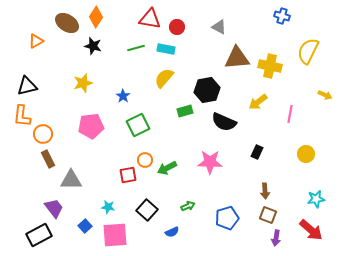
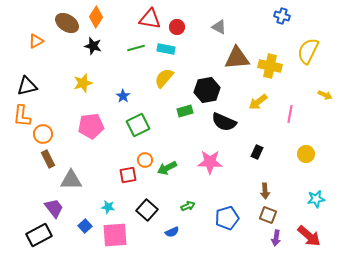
red arrow at (311, 230): moved 2 px left, 6 px down
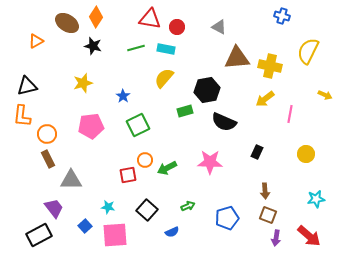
yellow arrow at (258, 102): moved 7 px right, 3 px up
orange circle at (43, 134): moved 4 px right
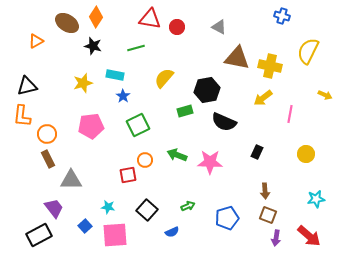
cyan rectangle at (166, 49): moved 51 px left, 26 px down
brown triangle at (237, 58): rotated 16 degrees clockwise
yellow arrow at (265, 99): moved 2 px left, 1 px up
green arrow at (167, 168): moved 10 px right, 13 px up; rotated 48 degrees clockwise
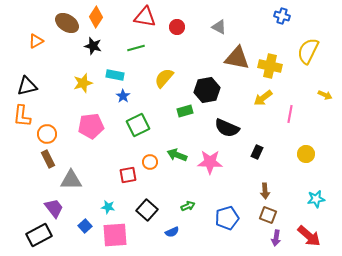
red triangle at (150, 19): moved 5 px left, 2 px up
black semicircle at (224, 122): moved 3 px right, 6 px down
orange circle at (145, 160): moved 5 px right, 2 px down
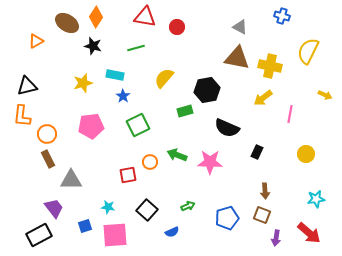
gray triangle at (219, 27): moved 21 px right
brown square at (268, 215): moved 6 px left
blue square at (85, 226): rotated 24 degrees clockwise
red arrow at (309, 236): moved 3 px up
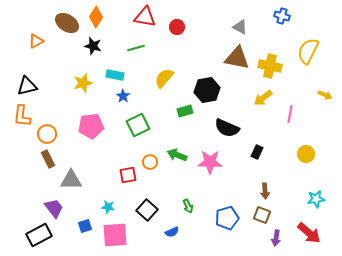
green arrow at (188, 206): rotated 88 degrees clockwise
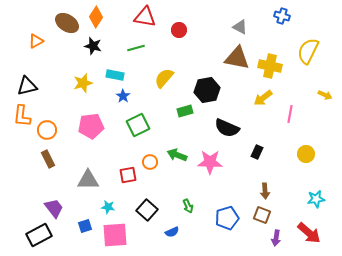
red circle at (177, 27): moved 2 px right, 3 px down
orange circle at (47, 134): moved 4 px up
gray triangle at (71, 180): moved 17 px right
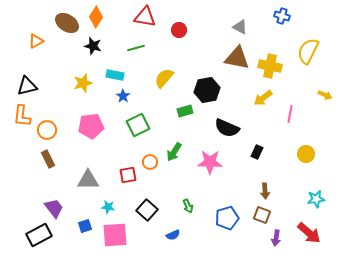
green arrow at (177, 155): moved 3 px left, 3 px up; rotated 78 degrees counterclockwise
blue semicircle at (172, 232): moved 1 px right, 3 px down
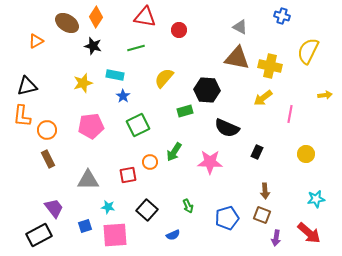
black hexagon at (207, 90): rotated 15 degrees clockwise
yellow arrow at (325, 95): rotated 32 degrees counterclockwise
